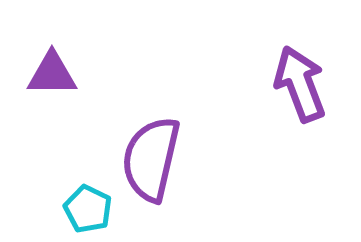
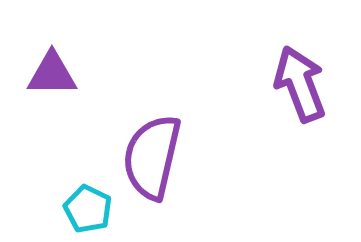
purple semicircle: moved 1 px right, 2 px up
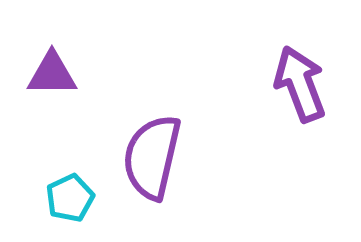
cyan pentagon: moved 18 px left, 11 px up; rotated 21 degrees clockwise
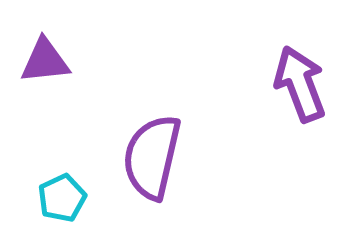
purple triangle: moved 7 px left, 13 px up; rotated 6 degrees counterclockwise
cyan pentagon: moved 8 px left
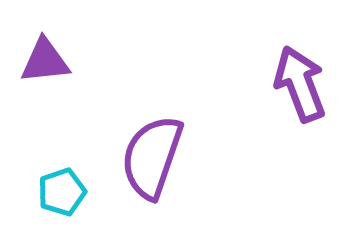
purple semicircle: rotated 6 degrees clockwise
cyan pentagon: moved 6 px up; rotated 6 degrees clockwise
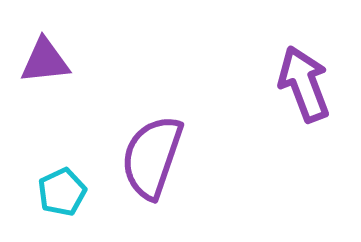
purple arrow: moved 4 px right
cyan pentagon: rotated 6 degrees counterclockwise
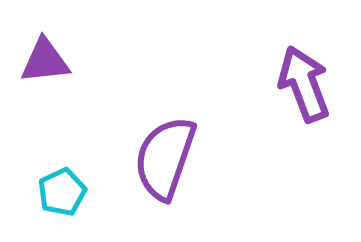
purple semicircle: moved 13 px right, 1 px down
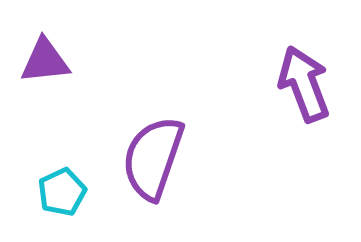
purple semicircle: moved 12 px left
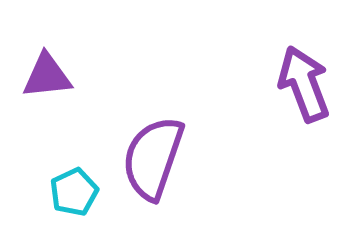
purple triangle: moved 2 px right, 15 px down
cyan pentagon: moved 12 px right
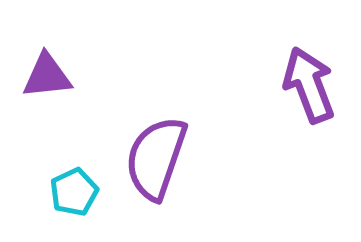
purple arrow: moved 5 px right, 1 px down
purple semicircle: moved 3 px right
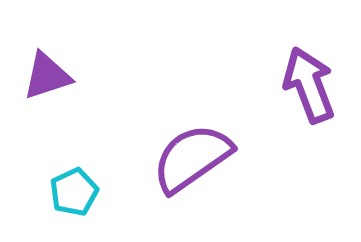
purple triangle: rotated 12 degrees counterclockwise
purple semicircle: moved 36 px right; rotated 36 degrees clockwise
